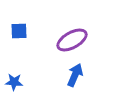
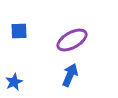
blue arrow: moved 5 px left
blue star: rotated 30 degrees counterclockwise
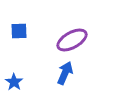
blue arrow: moved 5 px left, 2 px up
blue star: rotated 12 degrees counterclockwise
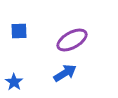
blue arrow: rotated 35 degrees clockwise
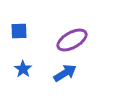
blue star: moved 9 px right, 13 px up
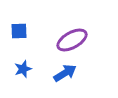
blue star: rotated 18 degrees clockwise
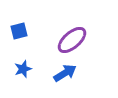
blue square: rotated 12 degrees counterclockwise
purple ellipse: rotated 12 degrees counterclockwise
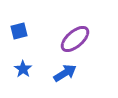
purple ellipse: moved 3 px right, 1 px up
blue star: rotated 18 degrees counterclockwise
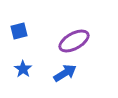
purple ellipse: moved 1 px left, 2 px down; rotated 12 degrees clockwise
